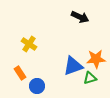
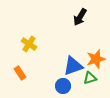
black arrow: rotated 96 degrees clockwise
orange star: rotated 12 degrees counterclockwise
blue circle: moved 26 px right
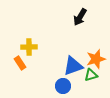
yellow cross: moved 3 px down; rotated 35 degrees counterclockwise
orange rectangle: moved 10 px up
green triangle: moved 1 px right, 3 px up
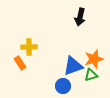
black arrow: rotated 18 degrees counterclockwise
orange star: moved 2 px left
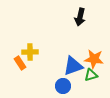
yellow cross: moved 1 px right, 5 px down
orange star: rotated 24 degrees clockwise
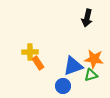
black arrow: moved 7 px right, 1 px down
orange rectangle: moved 18 px right
